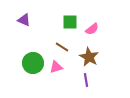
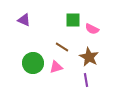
green square: moved 3 px right, 2 px up
pink semicircle: rotated 64 degrees clockwise
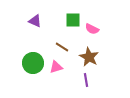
purple triangle: moved 11 px right, 1 px down
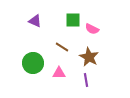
pink triangle: moved 3 px right, 6 px down; rotated 16 degrees clockwise
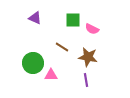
purple triangle: moved 3 px up
brown star: moved 1 px left; rotated 18 degrees counterclockwise
pink triangle: moved 8 px left, 2 px down
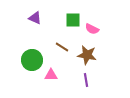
brown star: moved 1 px left, 2 px up
green circle: moved 1 px left, 3 px up
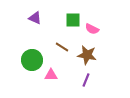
purple line: rotated 32 degrees clockwise
